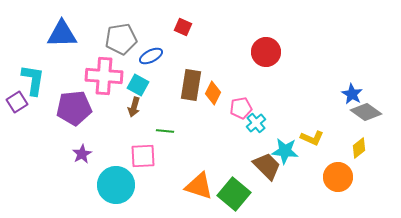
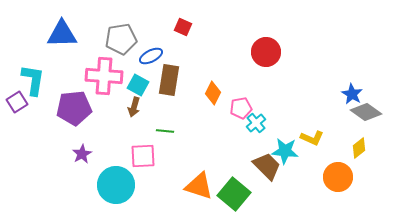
brown rectangle: moved 22 px left, 5 px up
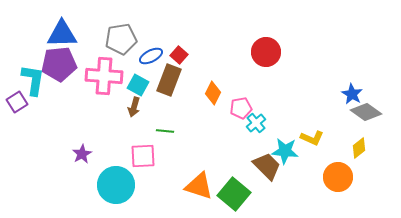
red square: moved 4 px left, 28 px down; rotated 18 degrees clockwise
brown rectangle: rotated 12 degrees clockwise
purple pentagon: moved 15 px left, 44 px up
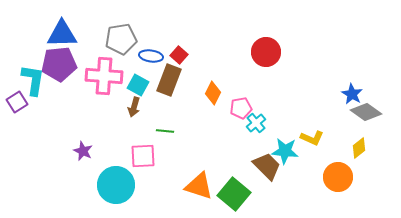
blue ellipse: rotated 35 degrees clockwise
purple star: moved 1 px right, 3 px up; rotated 18 degrees counterclockwise
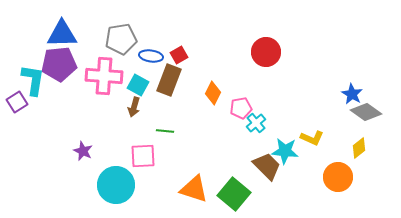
red square: rotated 18 degrees clockwise
orange triangle: moved 5 px left, 3 px down
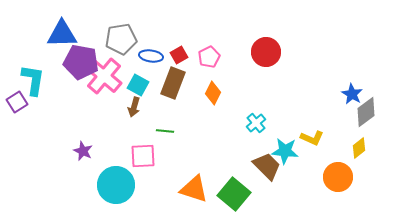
purple pentagon: moved 22 px right, 2 px up; rotated 16 degrees clockwise
pink cross: rotated 36 degrees clockwise
brown rectangle: moved 4 px right, 3 px down
pink pentagon: moved 32 px left, 51 px up; rotated 15 degrees counterclockwise
gray diamond: rotated 72 degrees counterclockwise
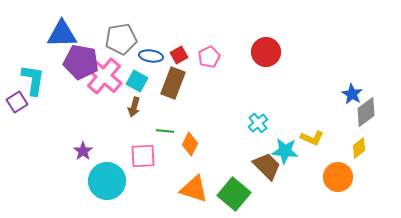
cyan square: moved 1 px left, 4 px up
orange diamond: moved 23 px left, 51 px down
cyan cross: moved 2 px right
purple star: rotated 12 degrees clockwise
cyan circle: moved 9 px left, 4 px up
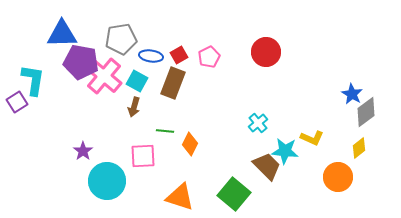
orange triangle: moved 14 px left, 8 px down
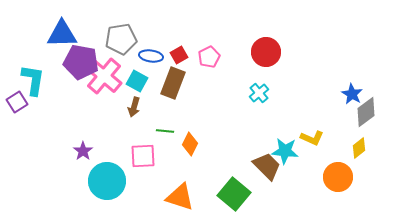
cyan cross: moved 1 px right, 30 px up
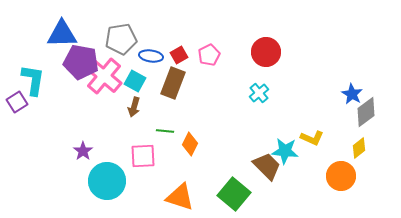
pink pentagon: moved 2 px up
cyan square: moved 2 px left
orange circle: moved 3 px right, 1 px up
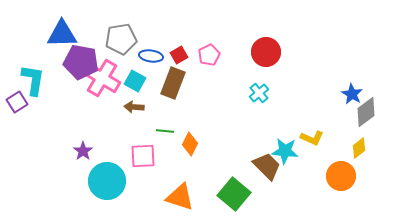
pink cross: moved 2 px left, 2 px down; rotated 9 degrees counterclockwise
brown arrow: rotated 78 degrees clockwise
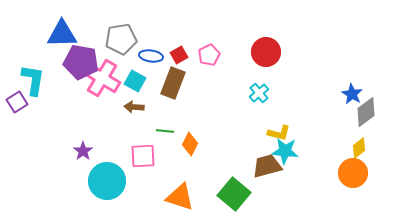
yellow L-shape: moved 33 px left, 5 px up; rotated 10 degrees counterclockwise
brown trapezoid: rotated 60 degrees counterclockwise
orange circle: moved 12 px right, 3 px up
